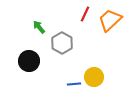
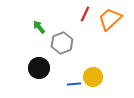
orange trapezoid: moved 1 px up
gray hexagon: rotated 10 degrees clockwise
black circle: moved 10 px right, 7 px down
yellow circle: moved 1 px left
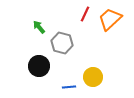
gray hexagon: rotated 25 degrees counterclockwise
black circle: moved 2 px up
blue line: moved 5 px left, 3 px down
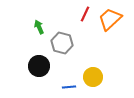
green arrow: rotated 16 degrees clockwise
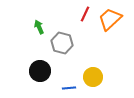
black circle: moved 1 px right, 5 px down
blue line: moved 1 px down
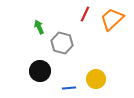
orange trapezoid: moved 2 px right
yellow circle: moved 3 px right, 2 px down
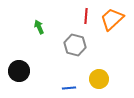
red line: moved 1 px right, 2 px down; rotated 21 degrees counterclockwise
gray hexagon: moved 13 px right, 2 px down
black circle: moved 21 px left
yellow circle: moved 3 px right
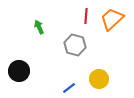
blue line: rotated 32 degrees counterclockwise
